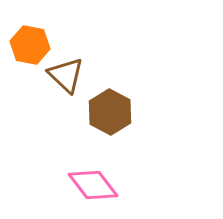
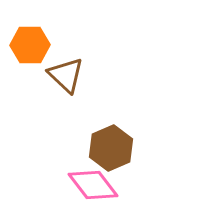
orange hexagon: rotated 12 degrees counterclockwise
brown hexagon: moved 1 px right, 36 px down; rotated 9 degrees clockwise
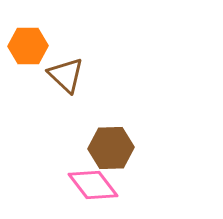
orange hexagon: moved 2 px left, 1 px down
brown hexagon: rotated 21 degrees clockwise
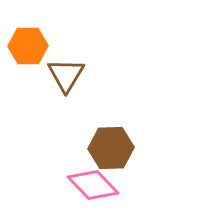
brown triangle: rotated 18 degrees clockwise
pink diamond: rotated 6 degrees counterclockwise
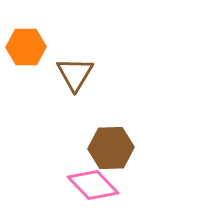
orange hexagon: moved 2 px left, 1 px down
brown triangle: moved 9 px right, 1 px up
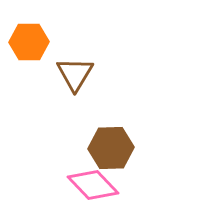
orange hexagon: moved 3 px right, 5 px up
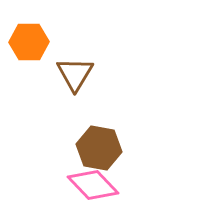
brown hexagon: moved 12 px left; rotated 12 degrees clockwise
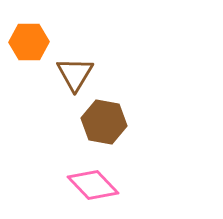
brown hexagon: moved 5 px right, 26 px up
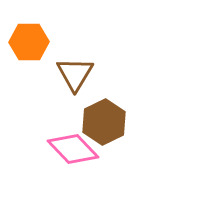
brown hexagon: rotated 24 degrees clockwise
pink diamond: moved 20 px left, 36 px up
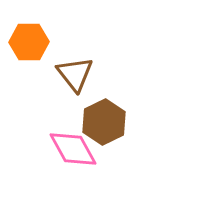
brown triangle: rotated 9 degrees counterclockwise
pink diamond: rotated 15 degrees clockwise
